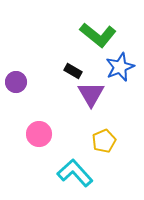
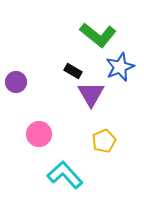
cyan L-shape: moved 10 px left, 2 px down
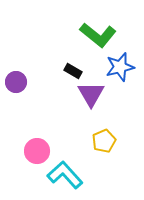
blue star: rotated 8 degrees clockwise
pink circle: moved 2 px left, 17 px down
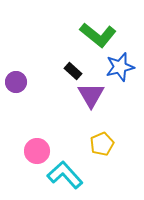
black rectangle: rotated 12 degrees clockwise
purple triangle: moved 1 px down
yellow pentagon: moved 2 px left, 3 px down
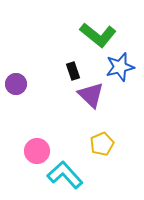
black rectangle: rotated 30 degrees clockwise
purple circle: moved 2 px down
purple triangle: rotated 16 degrees counterclockwise
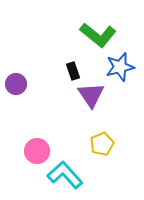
purple triangle: rotated 12 degrees clockwise
